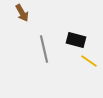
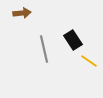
brown arrow: rotated 66 degrees counterclockwise
black rectangle: moved 3 px left; rotated 42 degrees clockwise
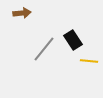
gray line: rotated 52 degrees clockwise
yellow line: rotated 30 degrees counterclockwise
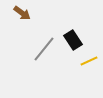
brown arrow: rotated 42 degrees clockwise
yellow line: rotated 30 degrees counterclockwise
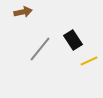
brown arrow: moved 1 px right, 1 px up; rotated 48 degrees counterclockwise
gray line: moved 4 px left
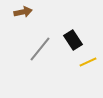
yellow line: moved 1 px left, 1 px down
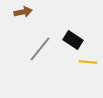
black rectangle: rotated 24 degrees counterclockwise
yellow line: rotated 30 degrees clockwise
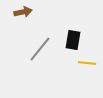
black rectangle: rotated 66 degrees clockwise
yellow line: moved 1 px left, 1 px down
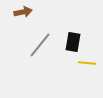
black rectangle: moved 2 px down
gray line: moved 4 px up
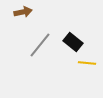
black rectangle: rotated 60 degrees counterclockwise
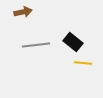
gray line: moved 4 px left; rotated 44 degrees clockwise
yellow line: moved 4 px left
